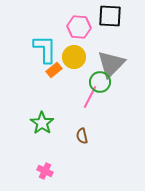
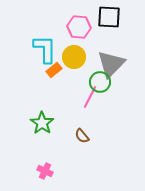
black square: moved 1 px left, 1 px down
brown semicircle: rotated 28 degrees counterclockwise
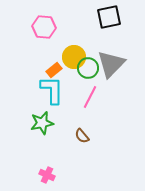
black square: rotated 15 degrees counterclockwise
pink hexagon: moved 35 px left
cyan L-shape: moved 7 px right, 41 px down
green circle: moved 12 px left, 14 px up
green star: rotated 25 degrees clockwise
pink cross: moved 2 px right, 4 px down
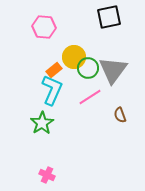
gray triangle: moved 2 px right, 6 px down; rotated 8 degrees counterclockwise
cyan L-shape: rotated 24 degrees clockwise
pink line: rotated 30 degrees clockwise
green star: rotated 20 degrees counterclockwise
brown semicircle: moved 38 px right, 21 px up; rotated 21 degrees clockwise
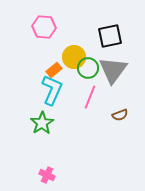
black square: moved 1 px right, 19 px down
pink line: rotated 35 degrees counterclockwise
brown semicircle: rotated 91 degrees counterclockwise
